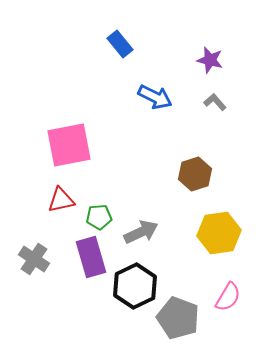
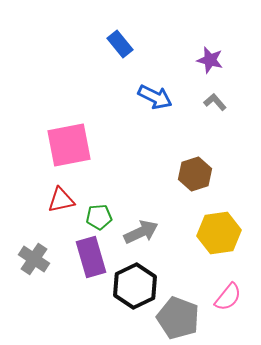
pink semicircle: rotated 8 degrees clockwise
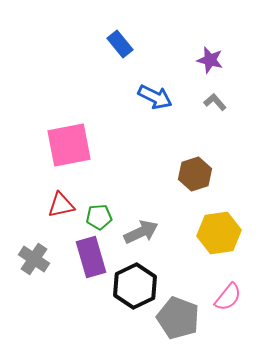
red triangle: moved 5 px down
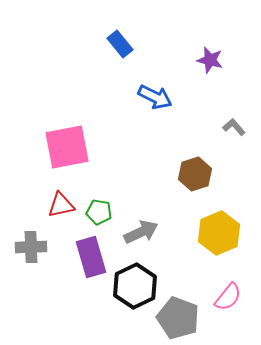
gray L-shape: moved 19 px right, 25 px down
pink square: moved 2 px left, 2 px down
green pentagon: moved 5 px up; rotated 15 degrees clockwise
yellow hexagon: rotated 15 degrees counterclockwise
gray cross: moved 3 px left, 12 px up; rotated 36 degrees counterclockwise
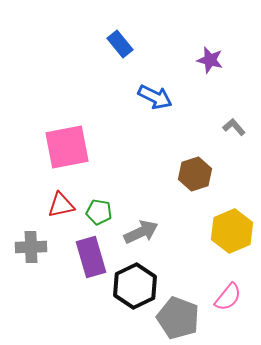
yellow hexagon: moved 13 px right, 2 px up
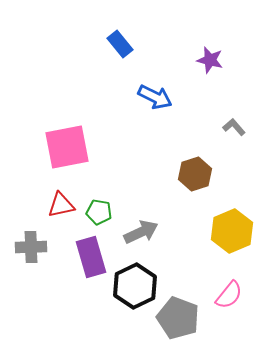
pink semicircle: moved 1 px right, 2 px up
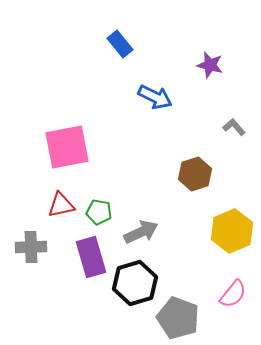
purple star: moved 5 px down
black hexagon: moved 3 px up; rotated 9 degrees clockwise
pink semicircle: moved 4 px right, 1 px up
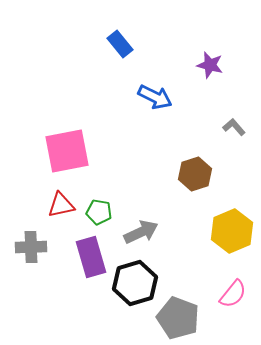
pink square: moved 4 px down
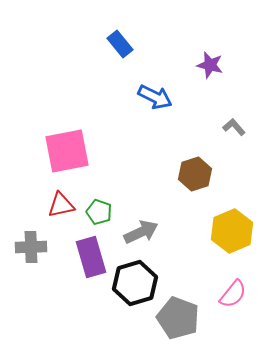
green pentagon: rotated 10 degrees clockwise
